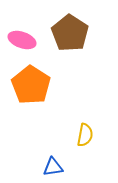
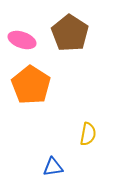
yellow semicircle: moved 3 px right, 1 px up
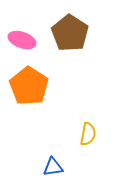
orange pentagon: moved 2 px left, 1 px down
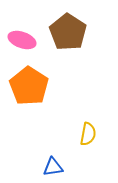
brown pentagon: moved 2 px left, 1 px up
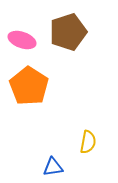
brown pentagon: rotated 21 degrees clockwise
yellow semicircle: moved 8 px down
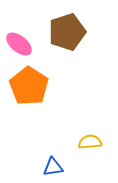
brown pentagon: moved 1 px left
pink ellipse: moved 3 px left, 4 px down; rotated 20 degrees clockwise
yellow semicircle: moved 2 px right; rotated 105 degrees counterclockwise
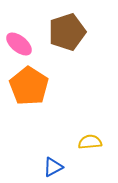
blue triangle: rotated 20 degrees counterclockwise
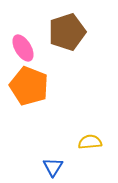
pink ellipse: moved 4 px right, 4 px down; rotated 20 degrees clockwise
orange pentagon: rotated 12 degrees counterclockwise
blue triangle: rotated 30 degrees counterclockwise
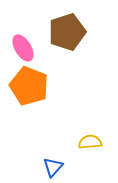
blue triangle: rotated 10 degrees clockwise
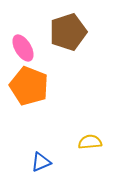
brown pentagon: moved 1 px right
blue triangle: moved 12 px left, 5 px up; rotated 25 degrees clockwise
